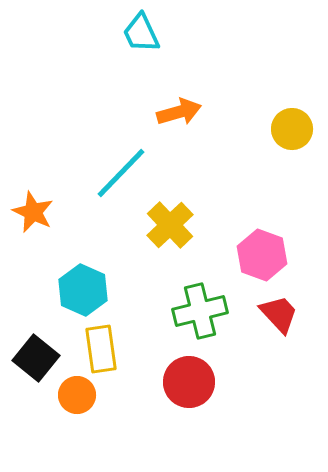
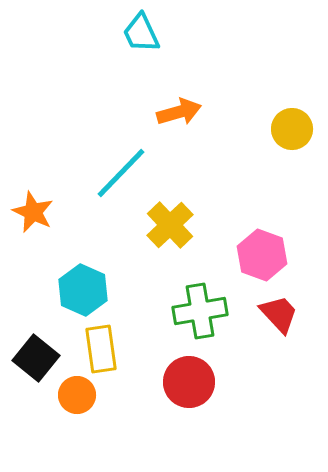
green cross: rotated 4 degrees clockwise
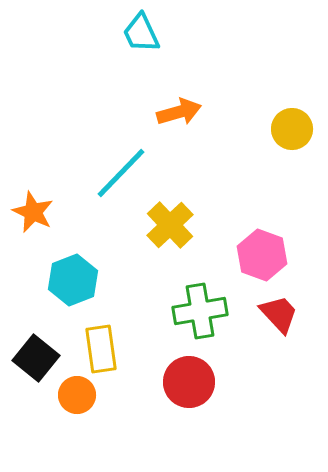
cyan hexagon: moved 10 px left, 10 px up; rotated 15 degrees clockwise
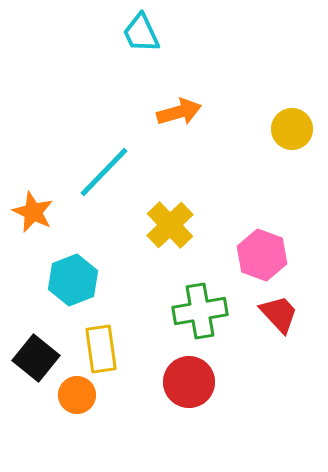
cyan line: moved 17 px left, 1 px up
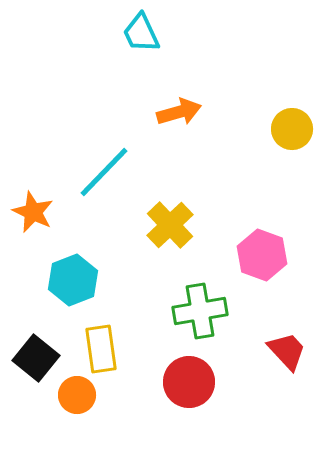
red trapezoid: moved 8 px right, 37 px down
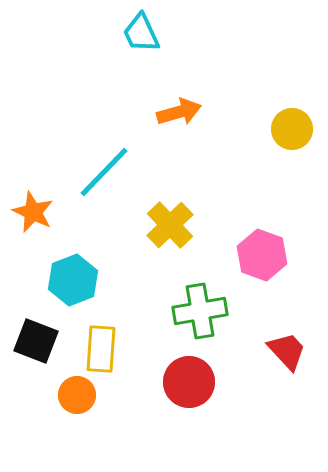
yellow rectangle: rotated 12 degrees clockwise
black square: moved 17 px up; rotated 18 degrees counterclockwise
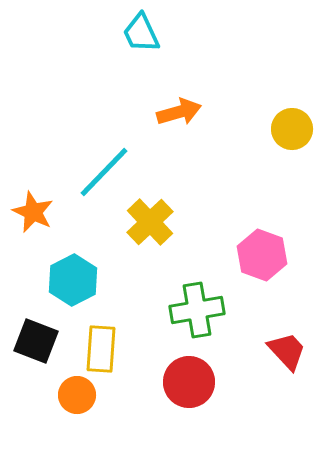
yellow cross: moved 20 px left, 3 px up
cyan hexagon: rotated 6 degrees counterclockwise
green cross: moved 3 px left, 1 px up
